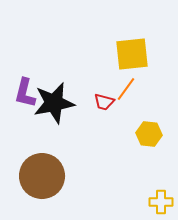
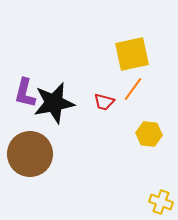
yellow square: rotated 6 degrees counterclockwise
orange line: moved 7 px right
brown circle: moved 12 px left, 22 px up
yellow cross: rotated 20 degrees clockwise
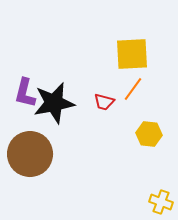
yellow square: rotated 9 degrees clockwise
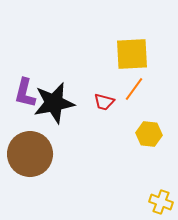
orange line: moved 1 px right
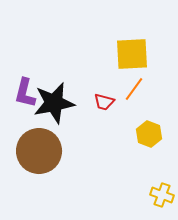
yellow hexagon: rotated 15 degrees clockwise
brown circle: moved 9 px right, 3 px up
yellow cross: moved 1 px right, 7 px up
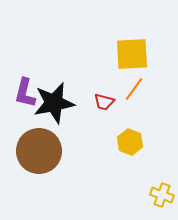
yellow hexagon: moved 19 px left, 8 px down
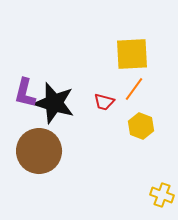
black star: rotated 27 degrees clockwise
yellow hexagon: moved 11 px right, 16 px up
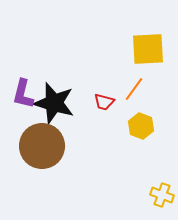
yellow square: moved 16 px right, 5 px up
purple L-shape: moved 2 px left, 1 px down
brown circle: moved 3 px right, 5 px up
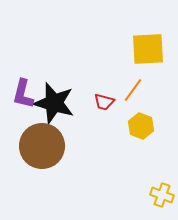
orange line: moved 1 px left, 1 px down
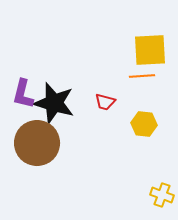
yellow square: moved 2 px right, 1 px down
orange line: moved 9 px right, 14 px up; rotated 50 degrees clockwise
red trapezoid: moved 1 px right
yellow hexagon: moved 3 px right, 2 px up; rotated 15 degrees counterclockwise
brown circle: moved 5 px left, 3 px up
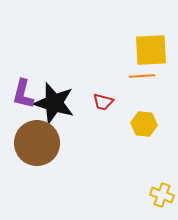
yellow square: moved 1 px right
red trapezoid: moved 2 px left
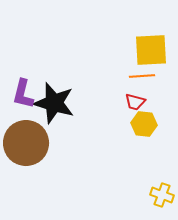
red trapezoid: moved 32 px right
brown circle: moved 11 px left
